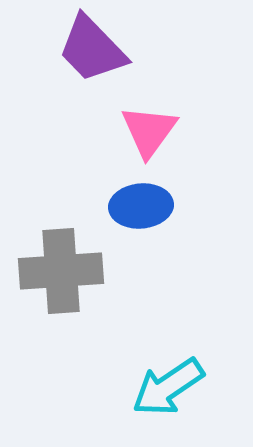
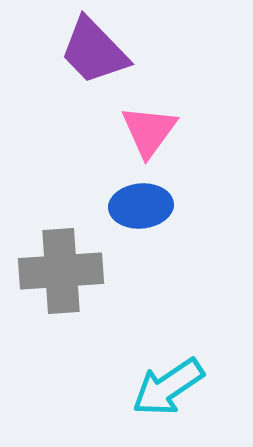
purple trapezoid: moved 2 px right, 2 px down
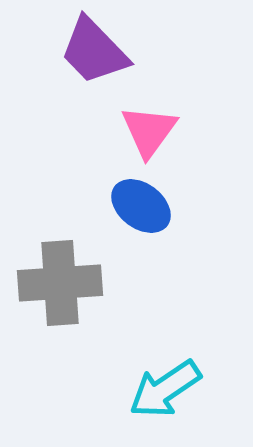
blue ellipse: rotated 42 degrees clockwise
gray cross: moved 1 px left, 12 px down
cyan arrow: moved 3 px left, 2 px down
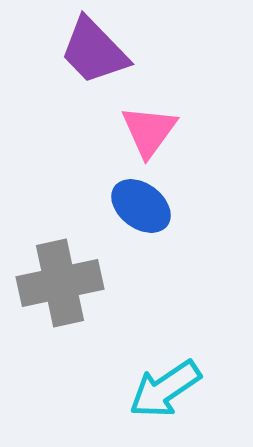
gray cross: rotated 8 degrees counterclockwise
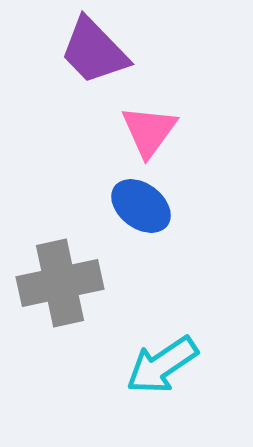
cyan arrow: moved 3 px left, 24 px up
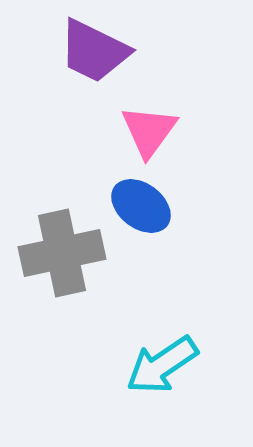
purple trapezoid: rotated 20 degrees counterclockwise
gray cross: moved 2 px right, 30 px up
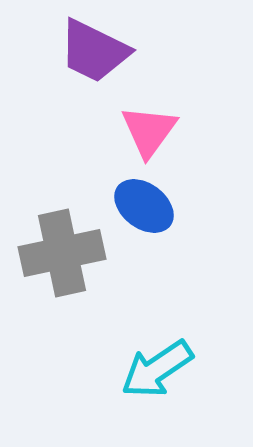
blue ellipse: moved 3 px right
cyan arrow: moved 5 px left, 4 px down
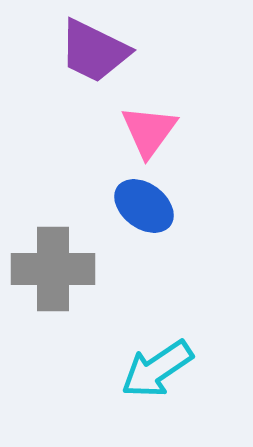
gray cross: moved 9 px left, 16 px down; rotated 12 degrees clockwise
